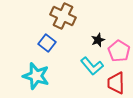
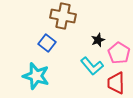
brown cross: rotated 15 degrees counterclockwise
pink pentagon: moved 2 px down
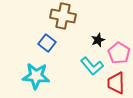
cyan star: rotated 12 degrees counterclockwise
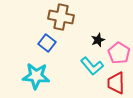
brown cross: moved 2 px left, 1 px down
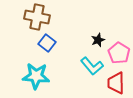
brown cross: moved 24 px left
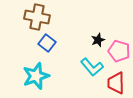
pink pentagon: moved 2 px up; rotated 15 degrees counterclockwise
cyan L-shape: moved 1 px down
cyan star: rotated 24 degrees counterclockwise
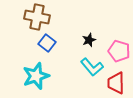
black star: moved 9 px left
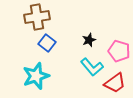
brown cross: rotated 20 degrees counterclockwise
red trapezoid: moved 1 px left; rotated 125 degrees counterclockwise
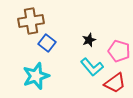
brown cross: moved 6 px left, 4 px down
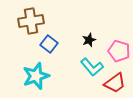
blue square: moved 2 px right, 1 px down
